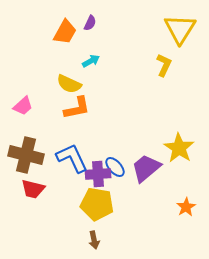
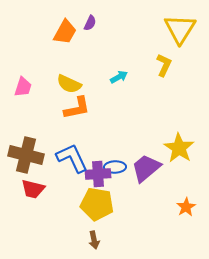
cyan arrow: moved 28 px right, 16 px down
pink trapezoid: moved 19 px up; rotated 30 degrees counterclockwise
blue ellipse: rotated 50 degrees counterclockwise
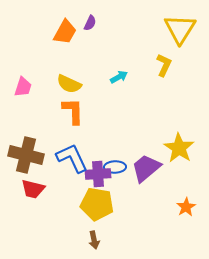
orange L-shape: moved 4 px left, 3 px down; rotated 80 degrees counterclockwise
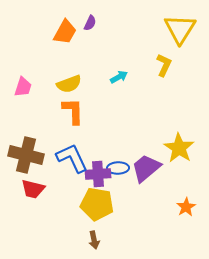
yellow semicircle: rotated 45 degrees counterclockwise
blue ellipse: moved 3 px right, 1 px down
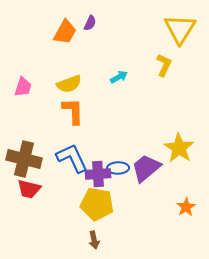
brown cross: moved 2 px left, 4 px down
red trapezoid: moved 4 px left
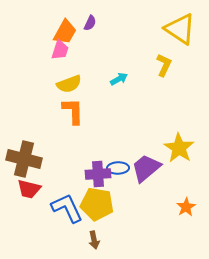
yellow triangle: rotated 28 degrees counterclockwise
cyan arrow: moved 2 px down
pink trapezoid: moved 37 px right, 37 px up
blue L-shape: moved 5 px left, 50 px down
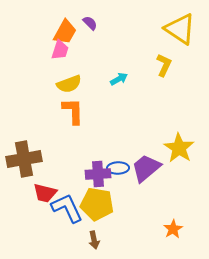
purple semicircle: rotated 70 degrees counterclockwise
brown cross: rotated 24 degrees counterclockwise
red trapezoid: moved 16 px right, 4 px down
orange star: moved 13 px left, 22 px down
